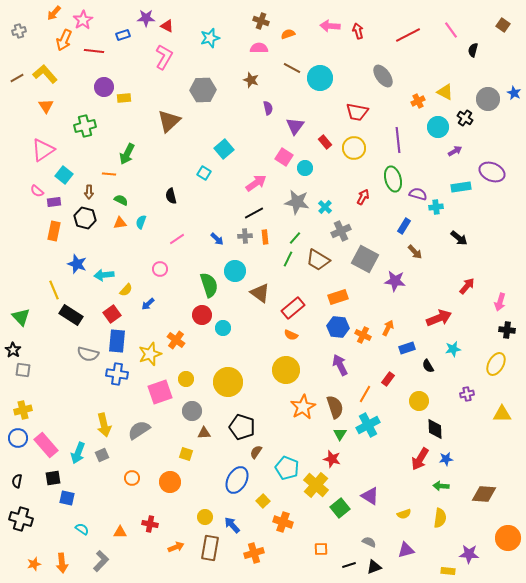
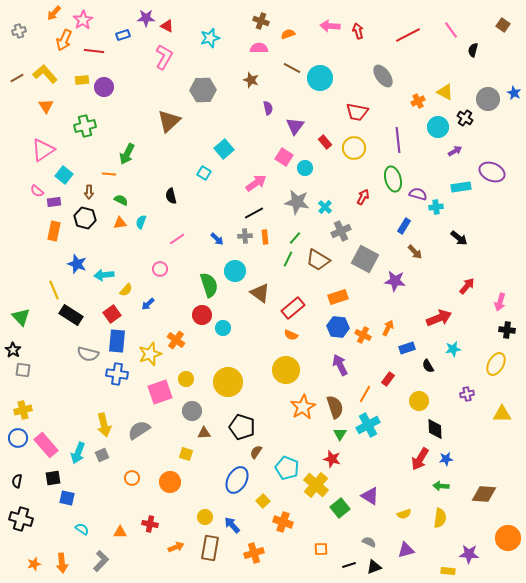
yellow rectangle at (124, 98): moved 42 px left, 18 px up
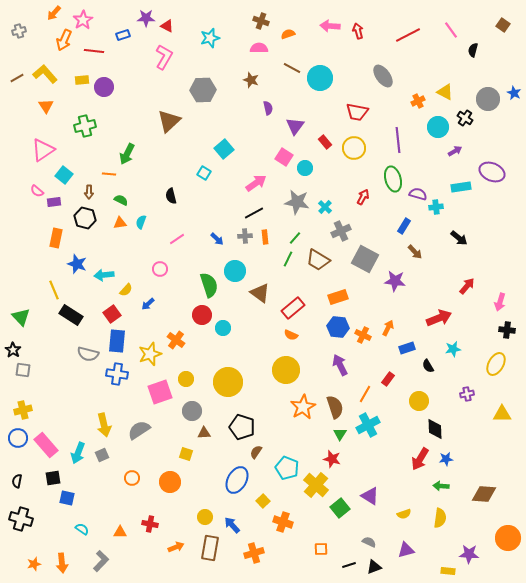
orange rectangle at (54, 231): moved 2 px right, 7 px down
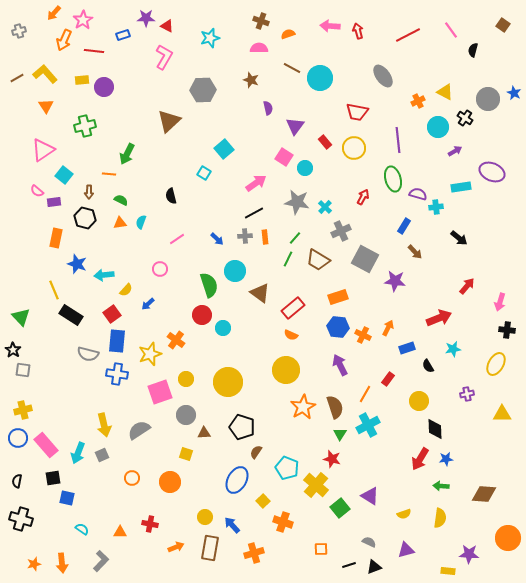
gray circle at (192, 411): moved 6 px left, 4 px down
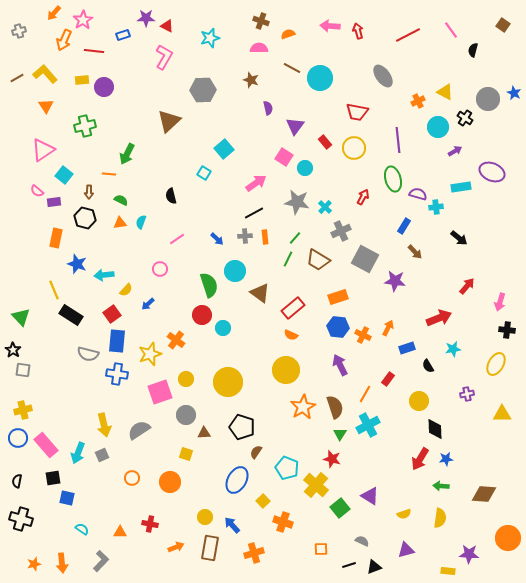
gray semicircle at (369, 542): moved 7 px left, 1 px up
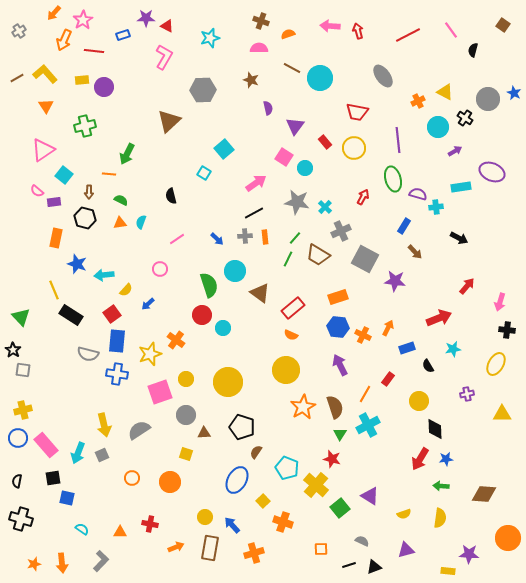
gray cross at (19, 31): rotated 16 degrees counterclockwise
black arrow at (459, 238): rotated 12 degrees counterclockwise
brown trapezoid at (318, 260): moved 5 px up
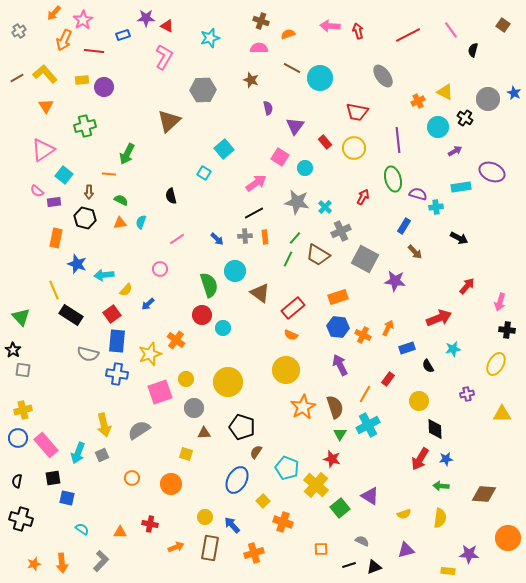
pink square at (284, 157): moved 4 px left
gray circle at (186, 415): moved 8 px right, 7 px up
orange circle at (170, 482): moved 1 px right, 2 px down
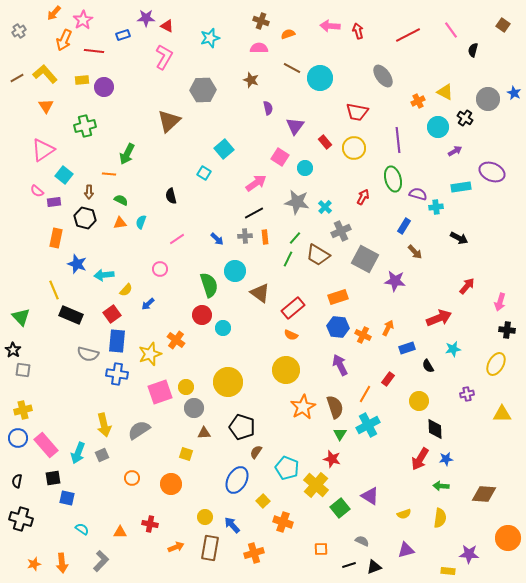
black rectangle at (71, 315): rotated 10 degrees counterclockwise
yellow circle at (186, 379): moved 8 px down
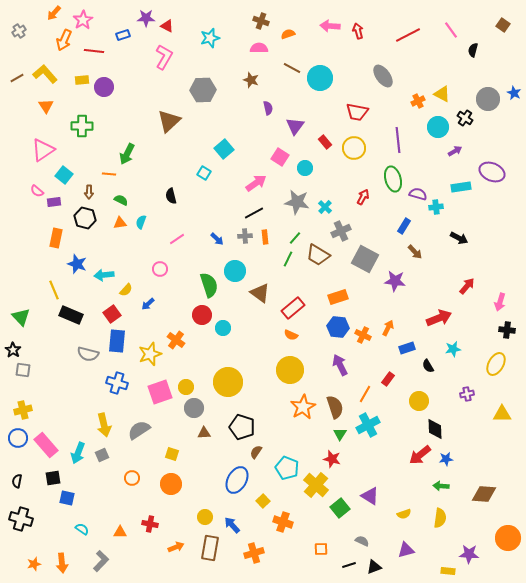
yellow triangle at (445, 92): moved 3 px left, 2 px down
green cross at (85, 126): moved 3 px left; rotated 15 degrees clockwise
yellow circle at (286, 370): moved 4 px right
blue cross at (117, 374): moved 9 px down; rotated 10 degrees clockwise
yellow square at (186, 454): moved 14 px left
red arrow at (420, 459): moved 4 px up; rotated 20 degrees clockwise
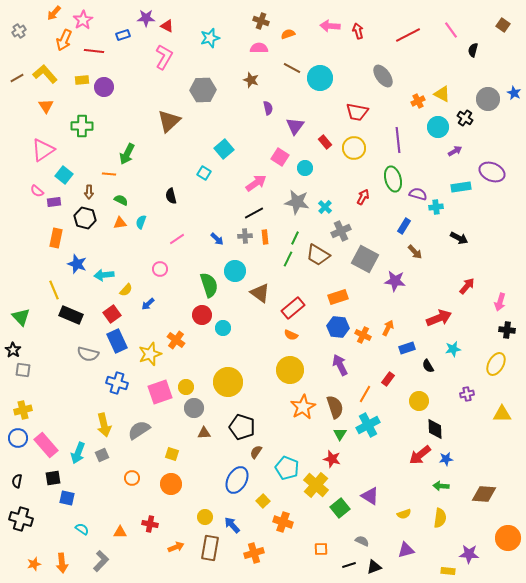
green line at (295, 238): rotated 16 degrees counterclockwise
blue rectangle at (117, 341): rotated 30 degrees counterclockwise
